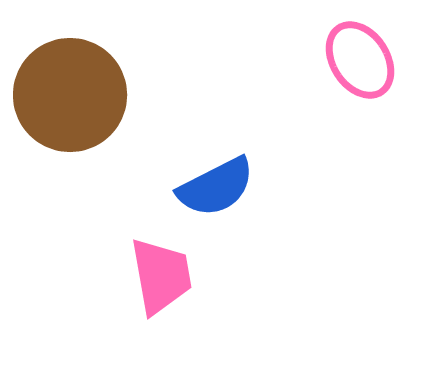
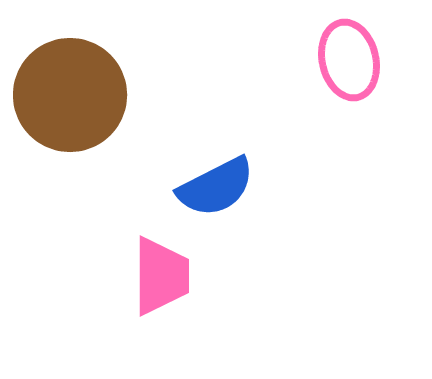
pink ellipse: moved 11 px left; rotated 20 degrees clockwise
pink trapezoid: rotated 10 degrees clockwise
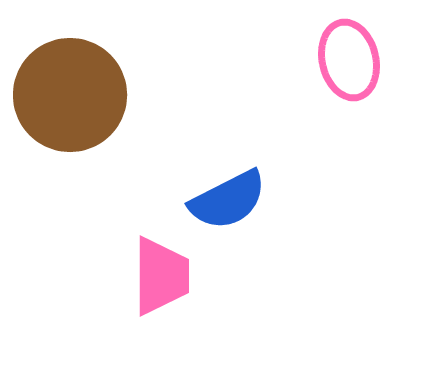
blue semicircle: moved 12 px right, 13 px down
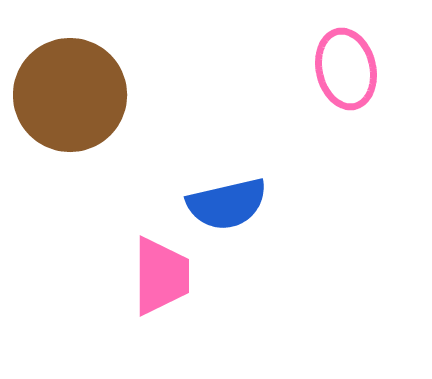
pink ellipse: moved 3 px left, 9 px down
blue semicircle: moved 1 px left, 4 px down; rotated 14 degrees clockwise
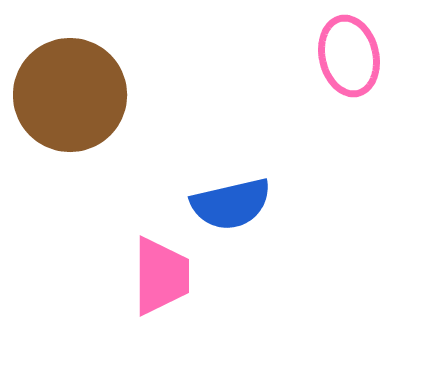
pink ellipse: moved 3 px right, 13 px up
blue semicircle: moved 4 px right
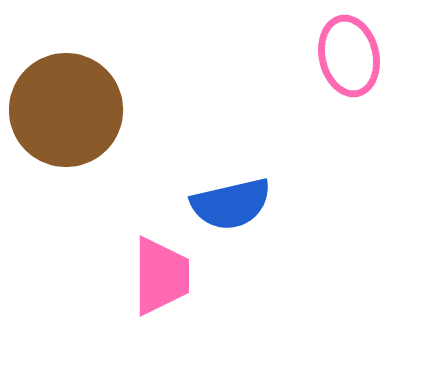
brown circle: moved 4 px left, 15 px down
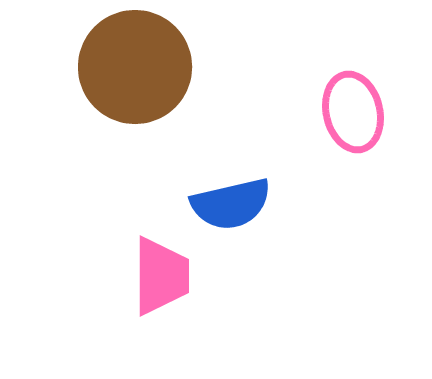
pink ellipse: moved 4 px right, 56 px down
brown circle: moved 69 px right, 43 px up
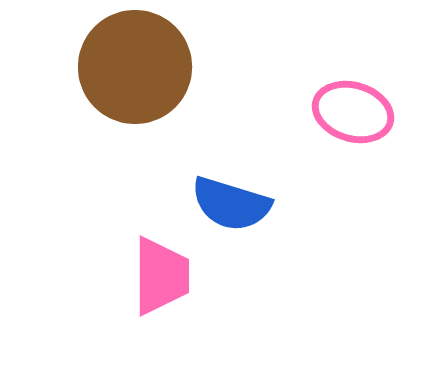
pink ellipse: rotated 60 degrees counterclockwise
blue semicircle: rotated 30 degrees clockwise
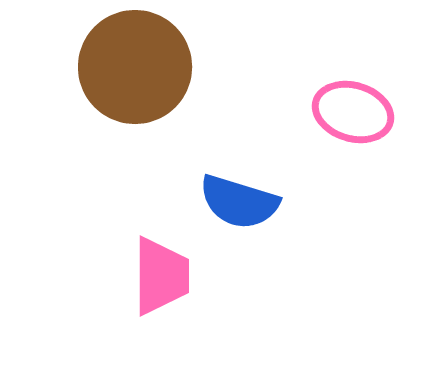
blue semicircle: moved 8 px right, 2 px up
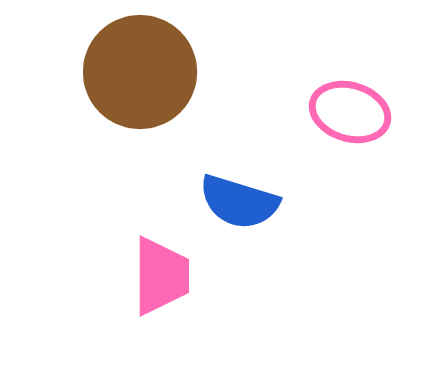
brown circle: moved 5 px right, 5 px down
pink ellipse: moved 3 px left
